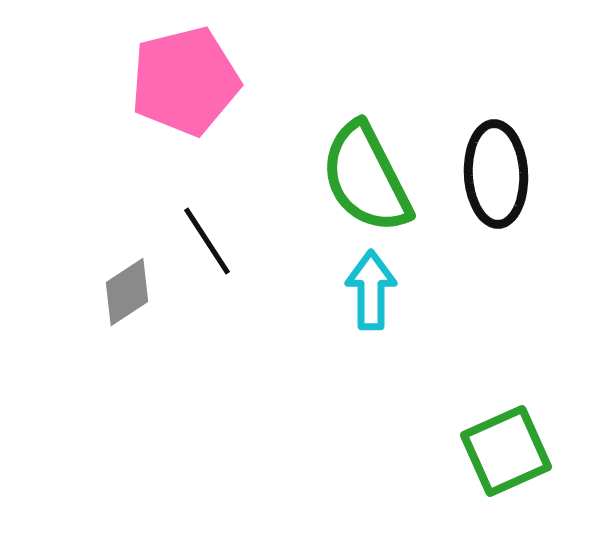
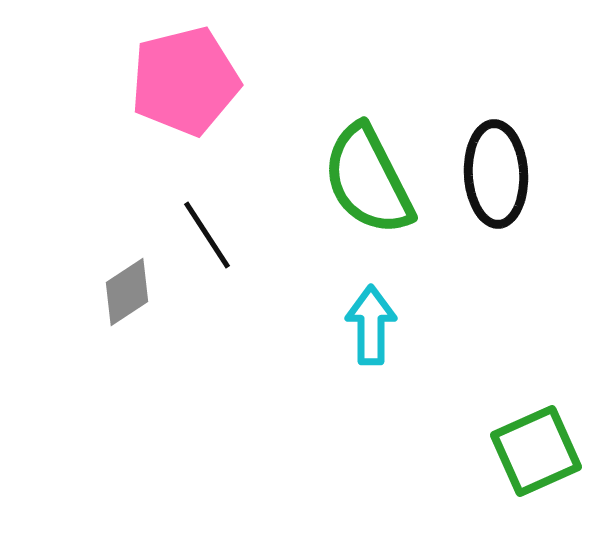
green semicircle: moved 2 px right, 2 px down
black line: moved 6 px up
cyan arrow: moved 35 px down
green square: moved 30 px right
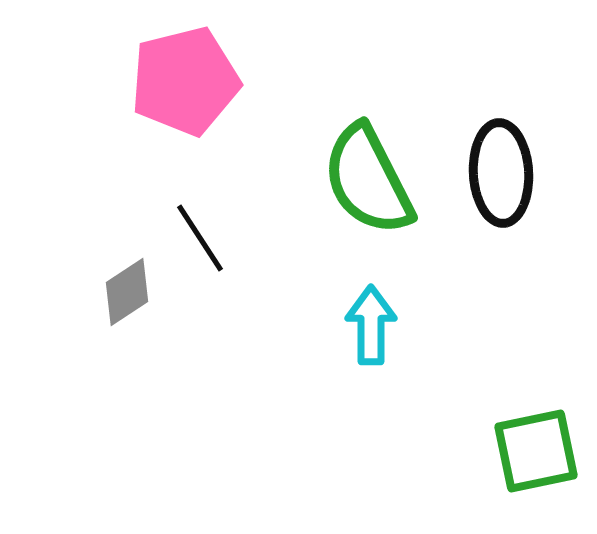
black ellipse: moved 5 px right, 1 px up
black line: moved 7 px left, 3 px down
green square: rotated 12 degrees clockwise
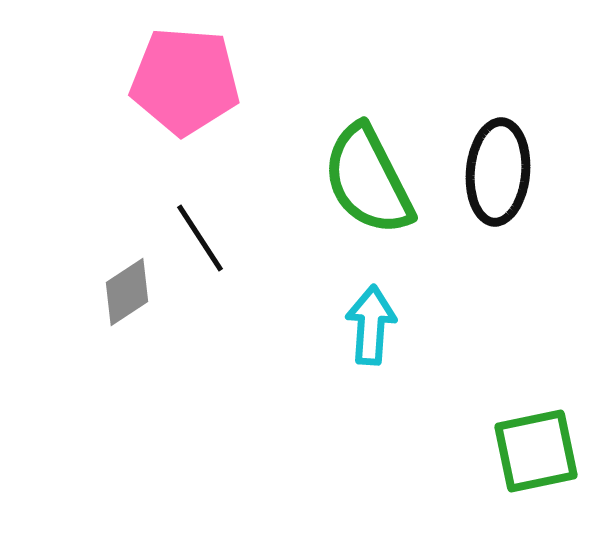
pink pentagon: rotated 18 degrees clockwise
black ellipse: moved 3 px left, 1 px up; rotated 8 degrees clockwise
cyan arrow: rotated 4 degrees clockwise
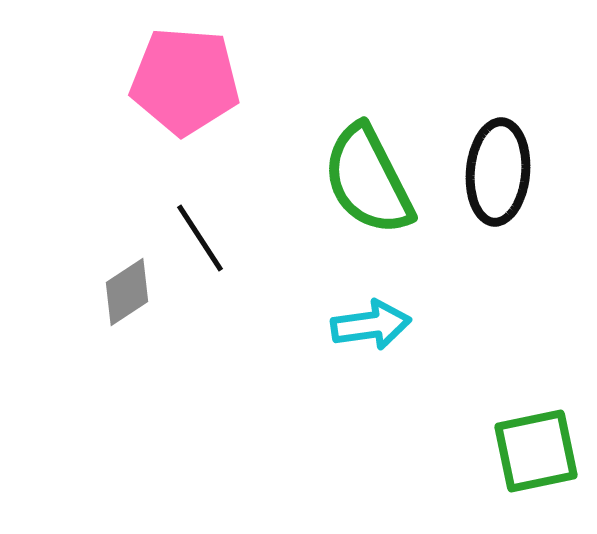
cyan arrow: rotated 78 degrees clockwise
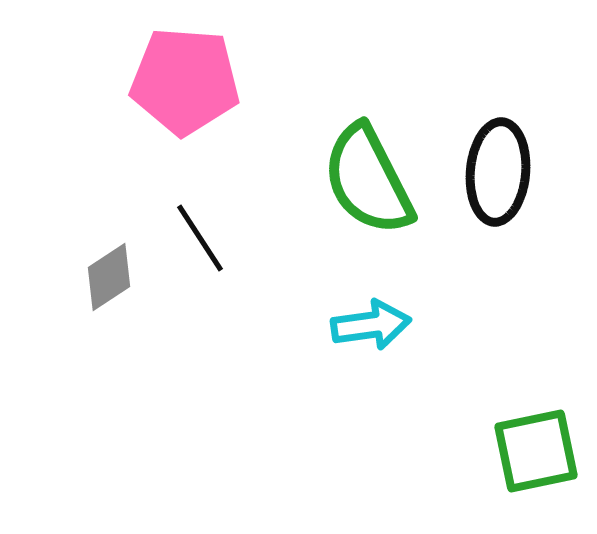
gray diamond: moved 18 px left, 15 px up
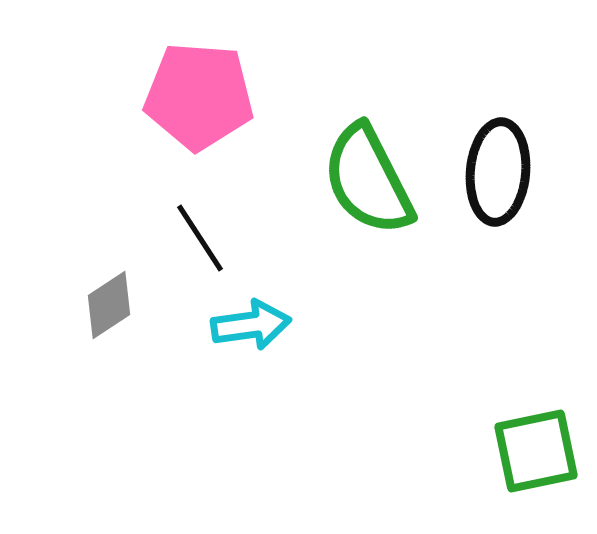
pink pentagon: moved 14 px right, 15 px down
gray diamond: moved 28 px down
cyan arrow: moved 120 px left
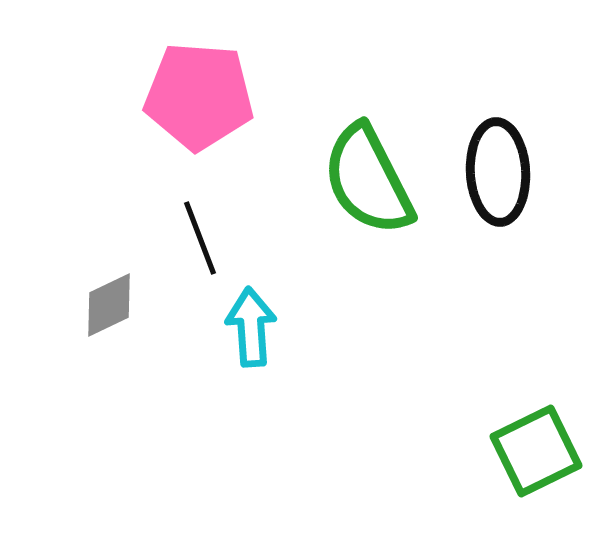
black ellipse: rotated 8 degrees counterclockwise
black line: rotated 12 degrees clockwise
gray diamond: rotated 8 degrees clockwise
cyan arrow: moved 2 px down; rotated 86 degrees counterclockwise
green square: rotated 14 degrees counterclockwise
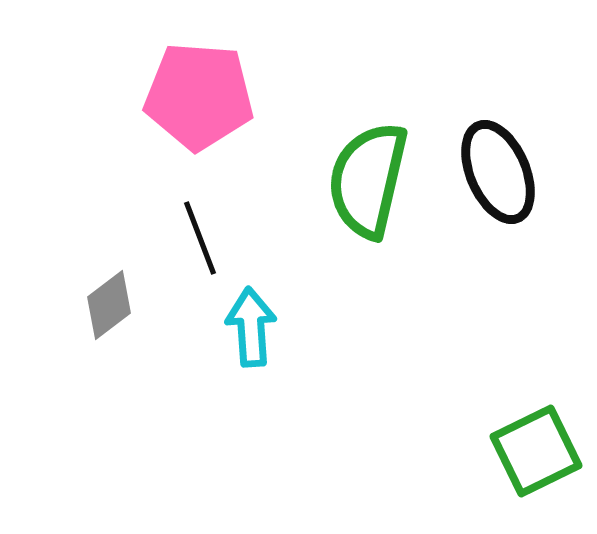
black ellipse: rotated 20 degrees counterclockwise
green semicircle: rotated 40 degrees clockwise
gray diamond: rotated 12 degrees counterclockwise
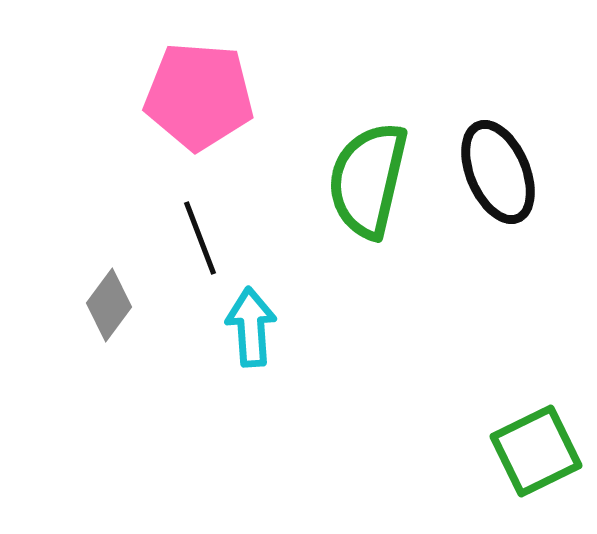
gray diamond: rotated 16 degrees counterclockwise
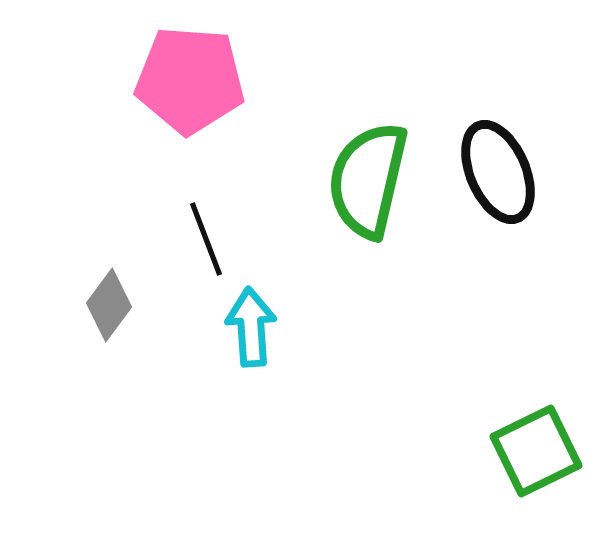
pink pentagon: moved 9 px left, 16 px up
black line: moved 6 px right, 1 px down
